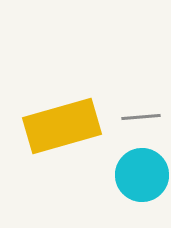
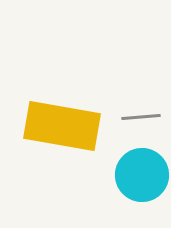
yellow rectangle: rotated 26 degrees clockwise
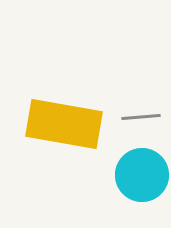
yellow rectangle: moved 2 px right, 2 px up
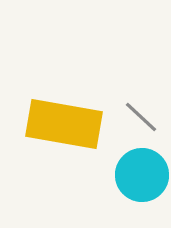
gray line: rotated 48 degrees clockwise
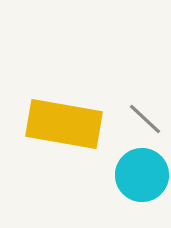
gray line: moved 4 px right, 2 px down
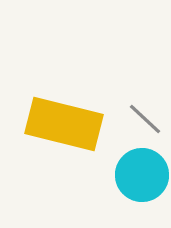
yellow rectangle: rotated 4 degrees clockwise
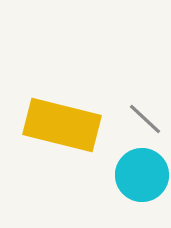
yellow rectangle: moved 2 px left, 1 px down
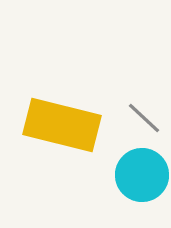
gray line: moved 1 px left, 1 px up
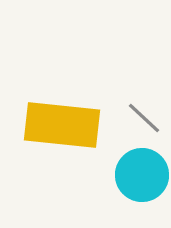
yellow rectangle: rotated 8 degrees counterclockwise
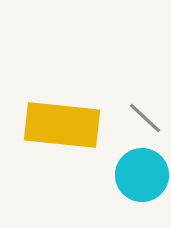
gray line: moved 1 px right
